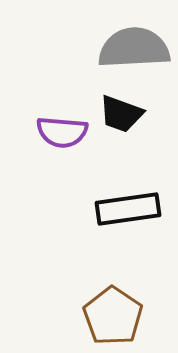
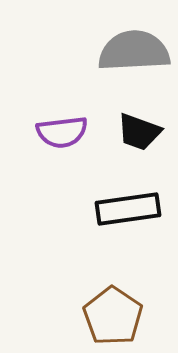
gray semicircle: moved 3 px down
black trapezoid: moved 18 px right, 18 px down
purple semicircle: rotated 12 degrees counterclockwise
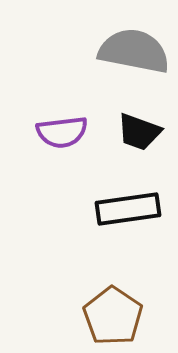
gray semicircle: rotated 14 degrees clockwise
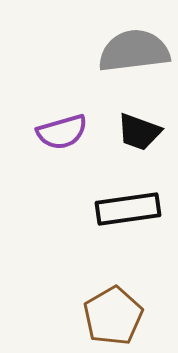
gray semicircle: rotated 18 degrees counterclockwise
purple semicircle: rotated 9 degrees counterclockwise
brown pentagon: rotated 8 degrees clockwise
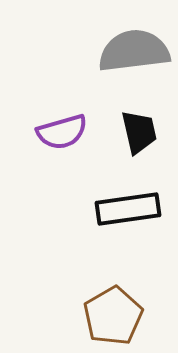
black trapezoid: rotated 123 degrees counterclockwise
